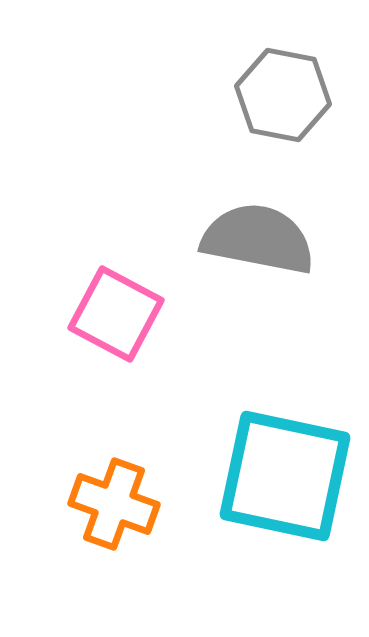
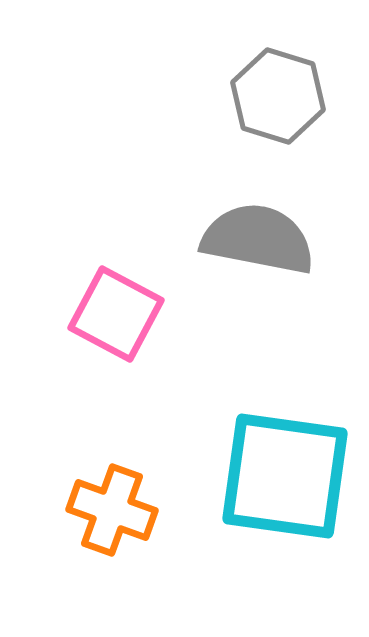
gray hexagon: moved 5 px left, 1 px down; rotated 6 degrees clockwise
cyan square: rotated 4 degrees counterclockwise
orange cross: moved 2 px left, 6 px down
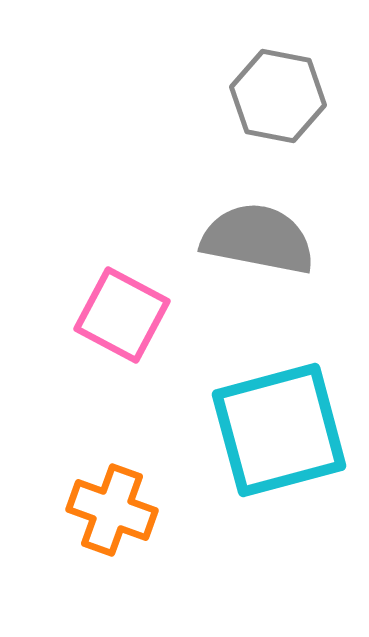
gray hexagon: rotated 6 degrees counterclockwise
pink square: moved 6 px right, 1 px down
cyan square: moved 6 px left, 46 px up; rotated 23 degrees counterclockwise
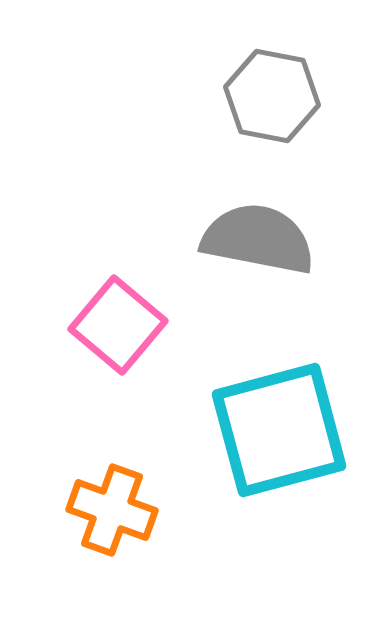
gray hexagon: moved 6 px left
pink square: moved 4 px left, 10 px down; rotated 12 degrees clockwise
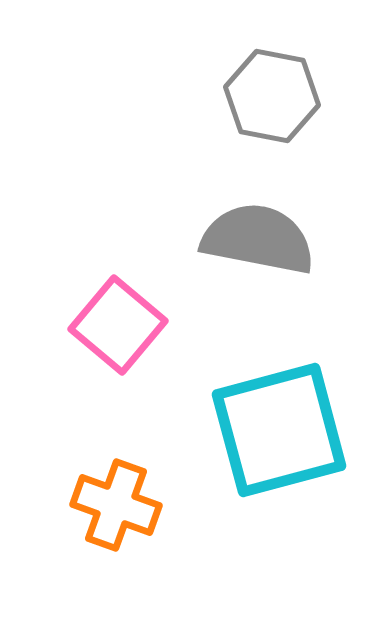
orange cross: moved 4 px right, 5 px up
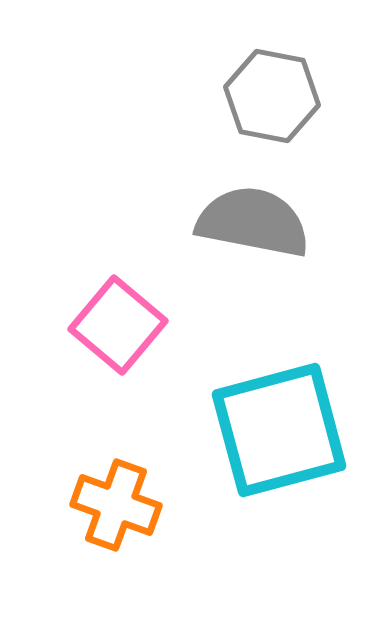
gray semicircle: moved 5 px left, 17 px up
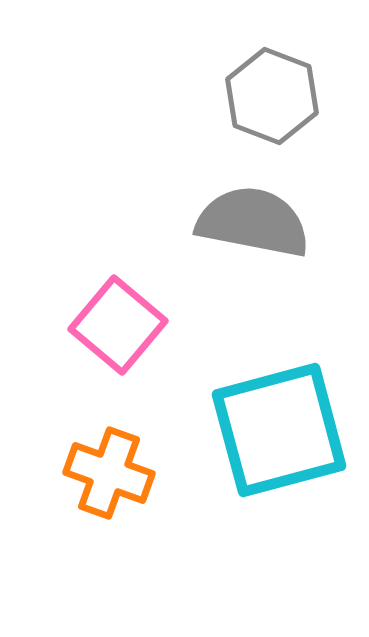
gray hexagon: rotated 10 degrees clockwise
orange cross: moved 7 px left, 32 px up
